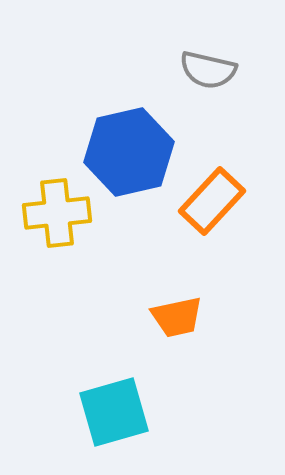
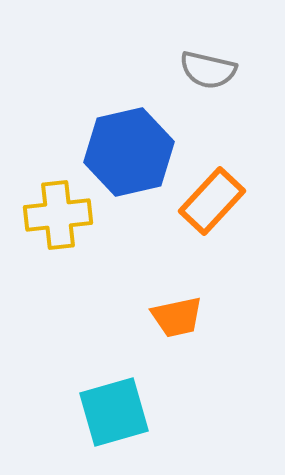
yellow cross: moved 1 px right, 2 px down
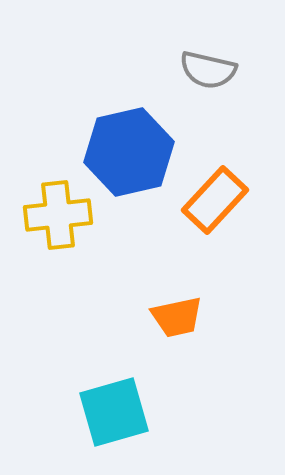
orange rectangle: moved 3 px right, 1 px up
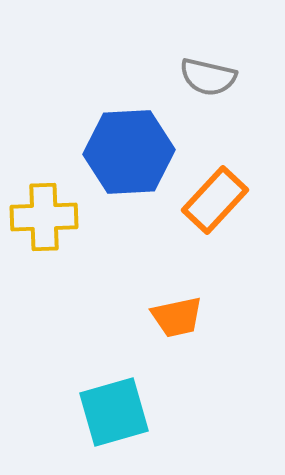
gray semicircle: moved 7 px down
blue hexagon: rotated 10 degrees clockwise
yellow cross: moved 14 px left, 2 px down; rotated 4 degrees clockwise
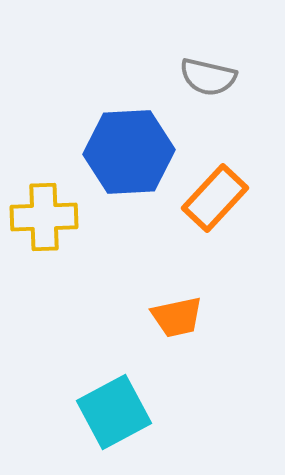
orange rectangle: moved 2 px up
cyan square: rotated 12 degrees counterclockwise
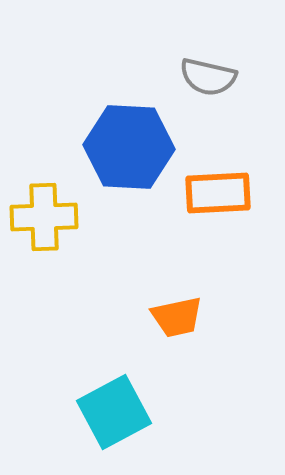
blue hexagon: moved 5 px up; rotated 6 degrees clockwise
orange rectangle: moved 3 px right, 5 px up; rotated 44 degrees clockwise
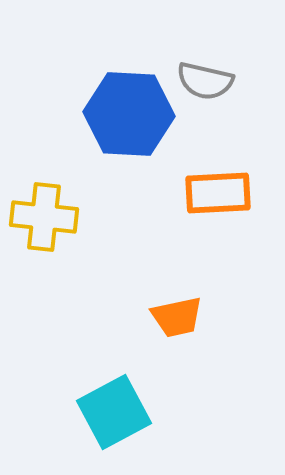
gray semicircle: moved 3 px left, 4 px down
blue hexagon: moved 33 px up
yellow cross: rotated 8 degrees clockwise
